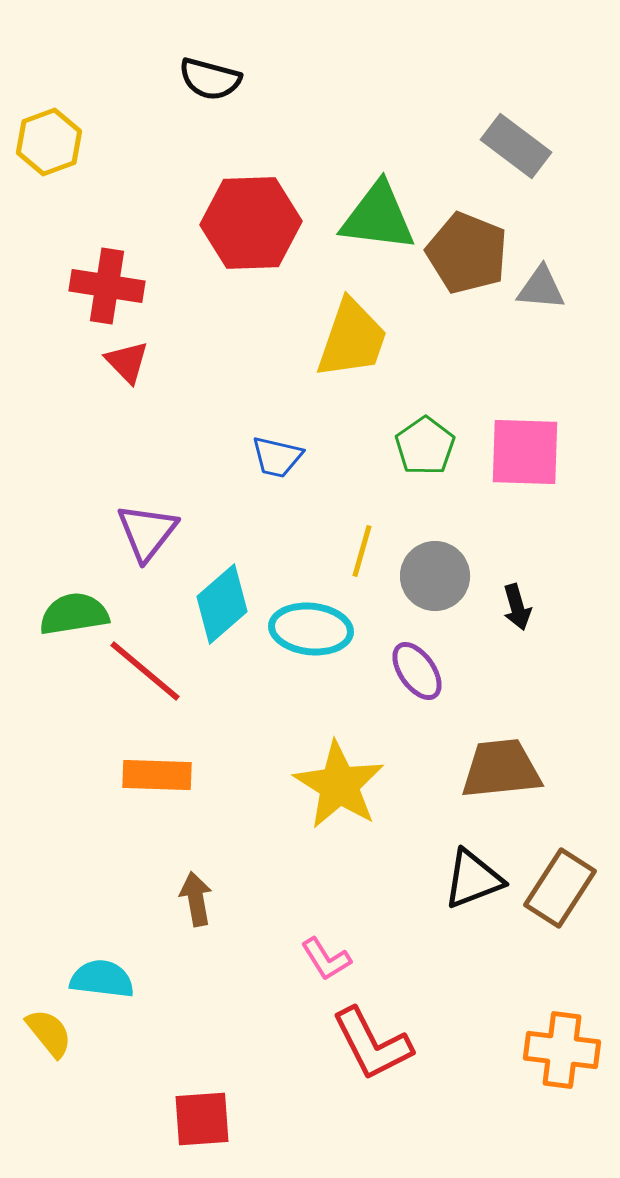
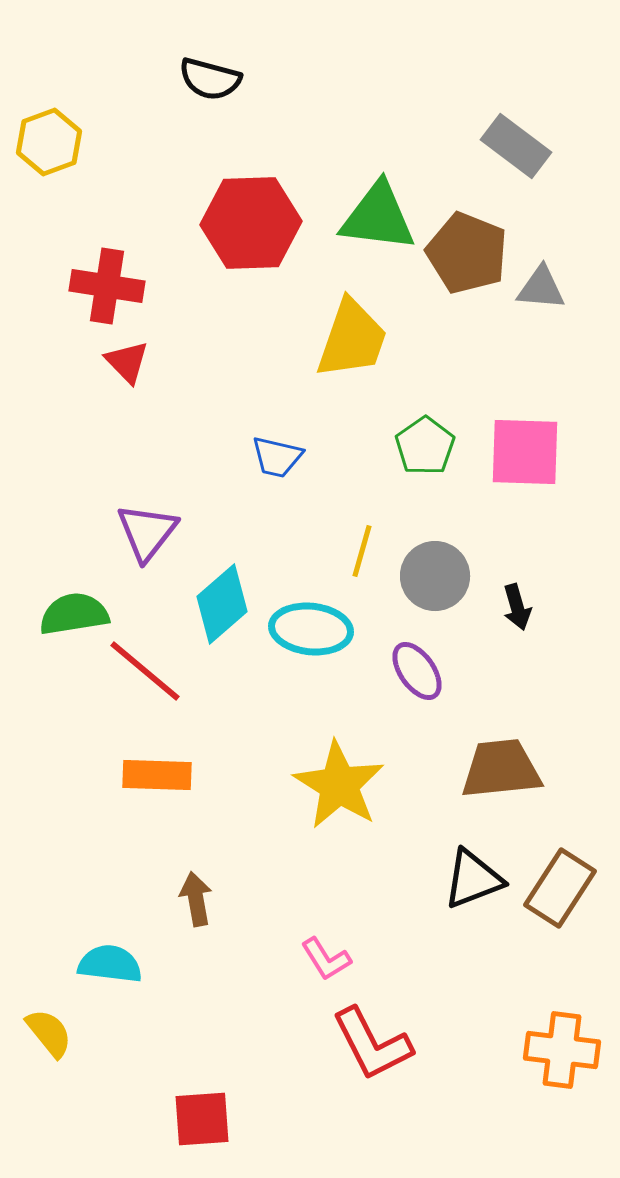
cyan semicircle: moved 8 px right, 15 px up
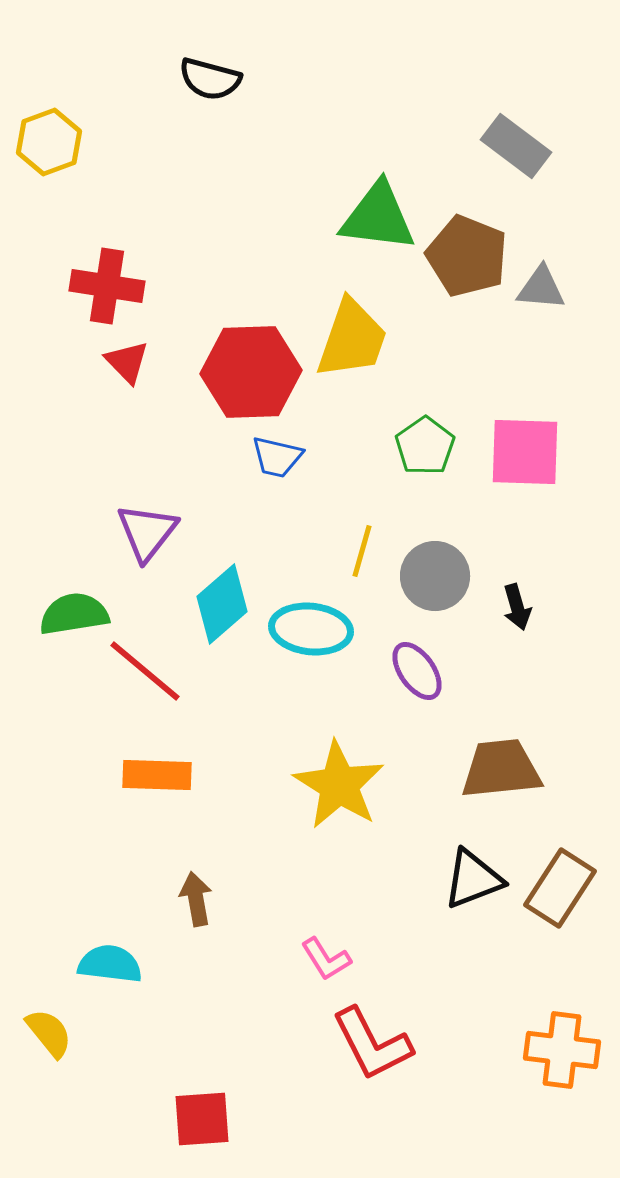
red hexagon: moved 149 px down
brown pentagon: moved 3 px down
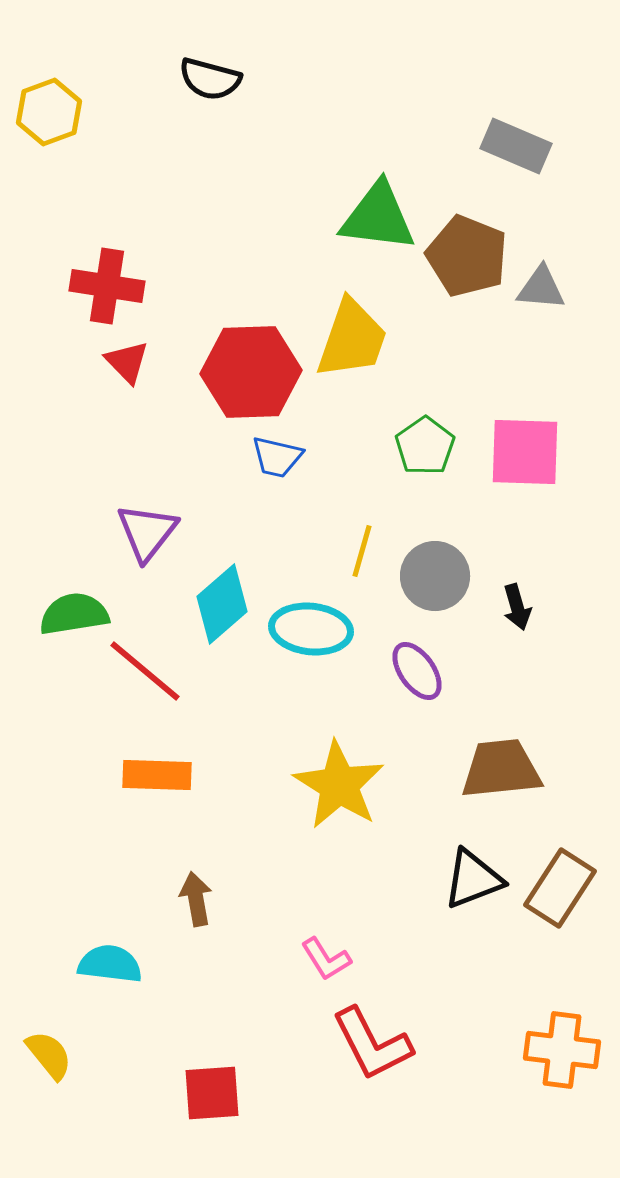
yellow hexagon: moved 30 px up
gray rectangle: rotated 14 degrees counterclockwise
yellow semicircle: moved 22 px down
red square: moved 10 px right, 26 px up
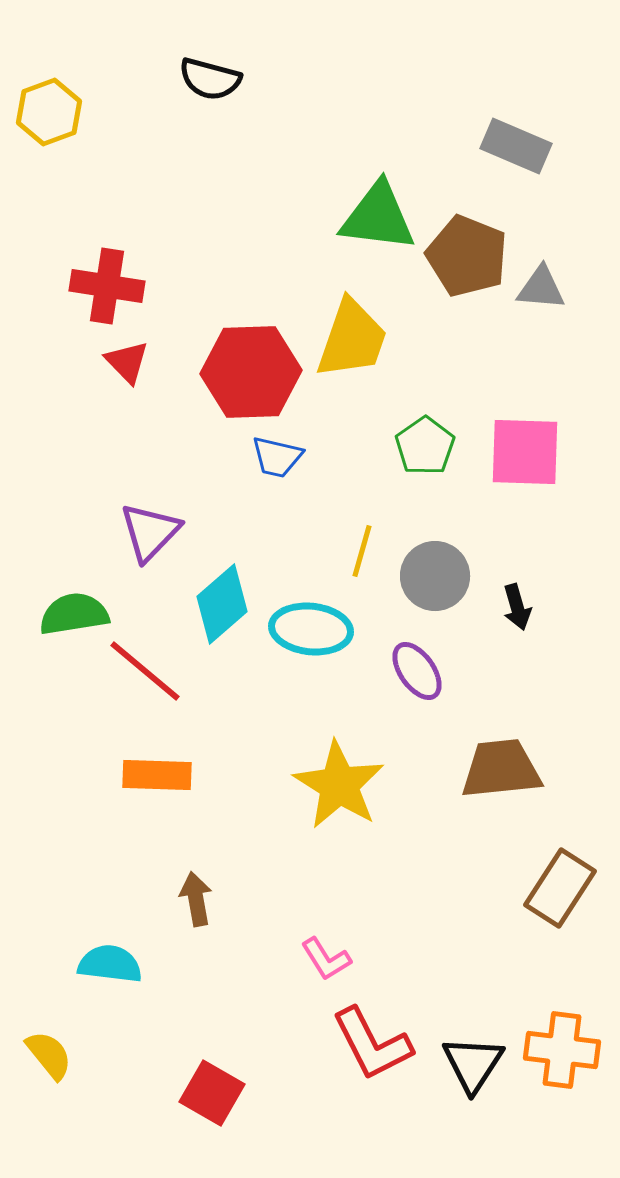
purple triangle: moved 3 px right; rotated 6 degrees clockwise
black triangle: moved 185 px down; rotated 36 degrees counterclockwise
red square: rotated 34 degrees clockwise
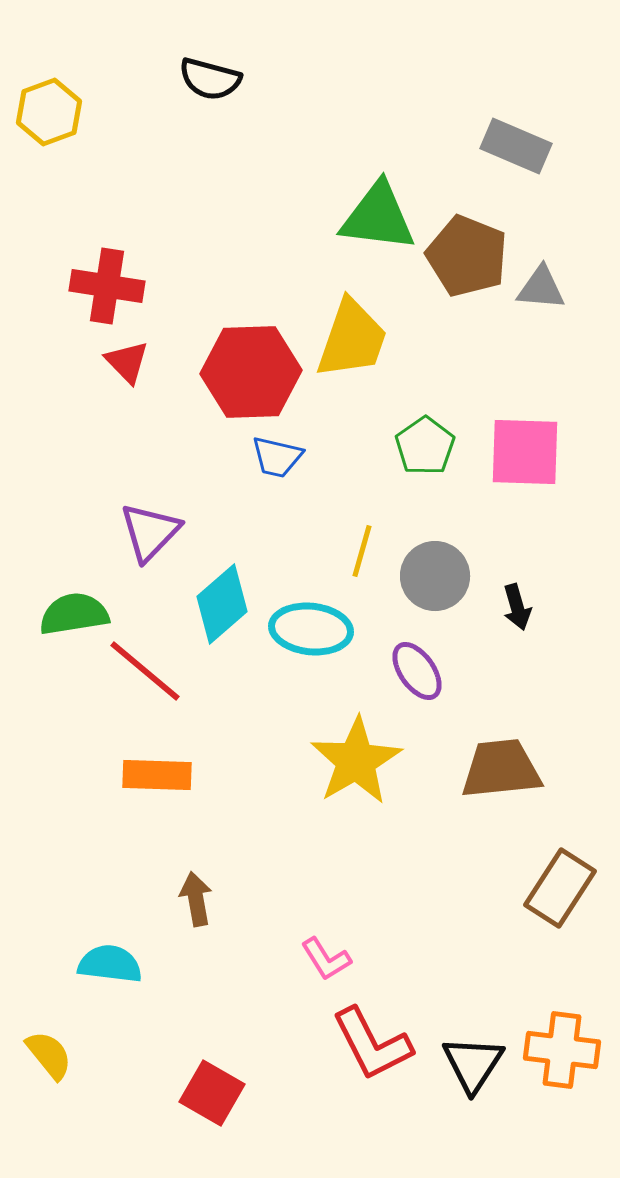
yellow star: moved 17 px right, 24 px up; rotated 10 degrees clockwise
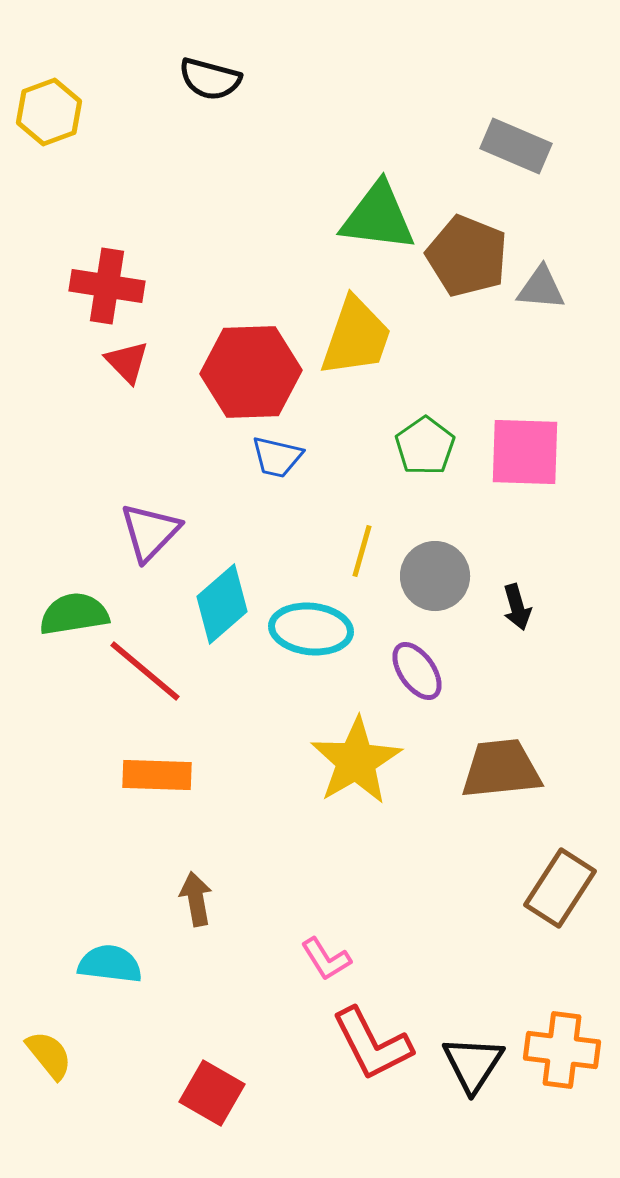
yellow trapezoid: moved 4 px right, 2 px up
